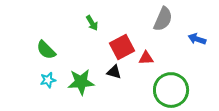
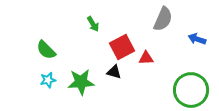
green arrow: moved 1 px right, 1 px down
green circle: moved 20 px right
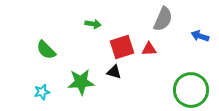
green arrow: rotated 49 degrees counterclockwise
blue arrow: moved 3 px right, 3 px up
red square: rotated 10 degrees clockwise
red triangle: moved 3 px right, 9 px up
cyan star: moved 6 px left, 12 px down
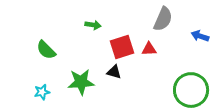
green arrow: moved 1 px down
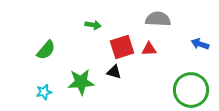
gray semicircle: moved 5 px left; rotated 110 degrees counterclockwise
blue arrow: moved 8 px down
green semicircle: rotated 95 degrees counterclockwise
cyan star: moved 2 px right
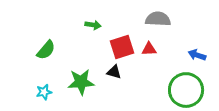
blue arrow: moved 3 px left, 11 px down
green circle: moved 5 px left
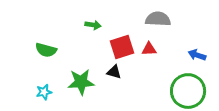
green semicircle: rotated 65 degrees clockwise
green circle: moved 2 px right, 1 px down
